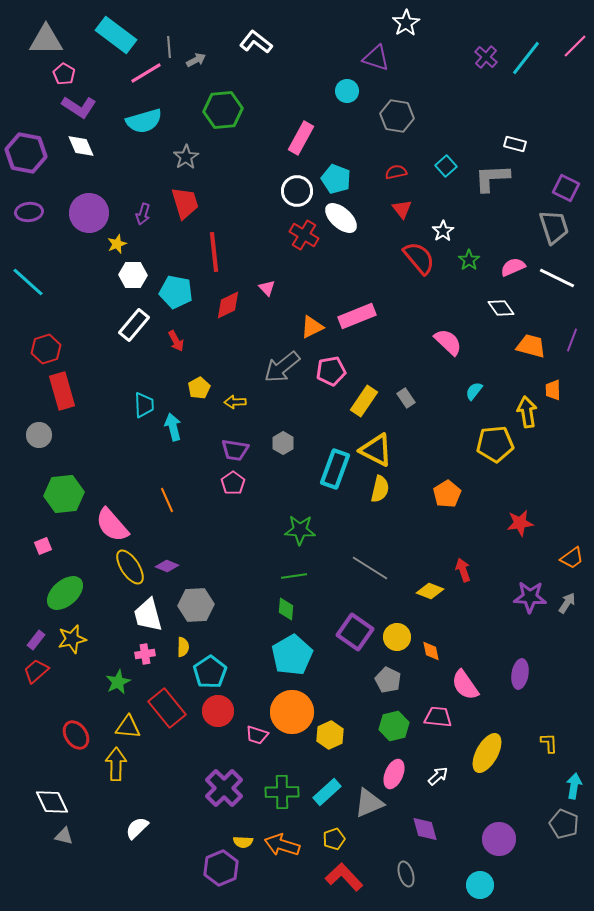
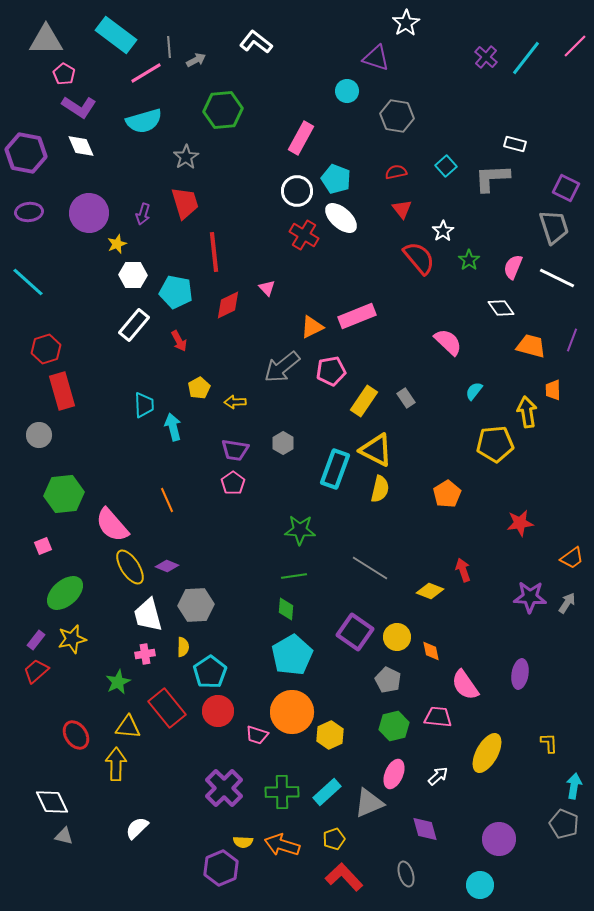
pink semicircle at (513, 267): rotated 45 degrees counterclockwise
red arrow at (176, 341): moved 3 px right
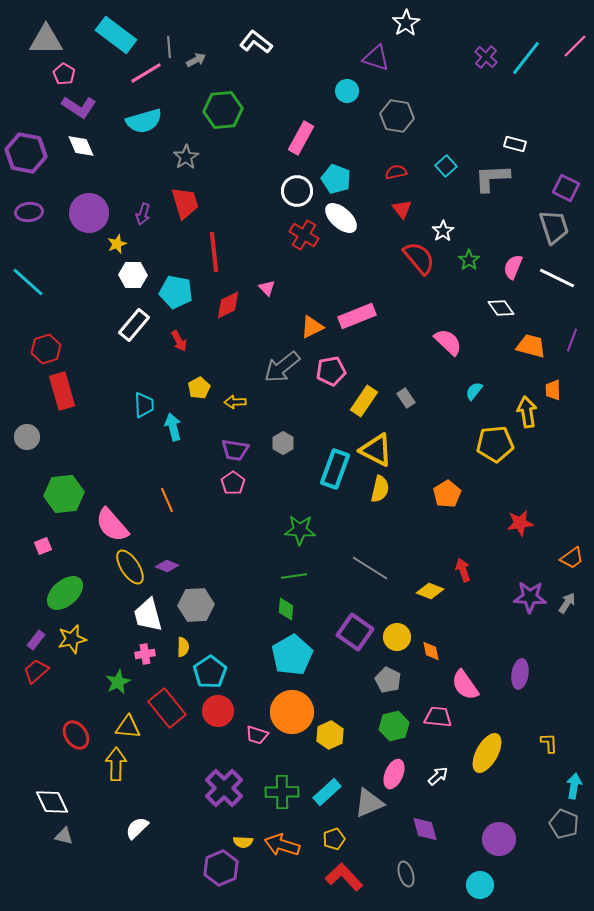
gray circle at (39, 435): moved 12 px left, 2 px down
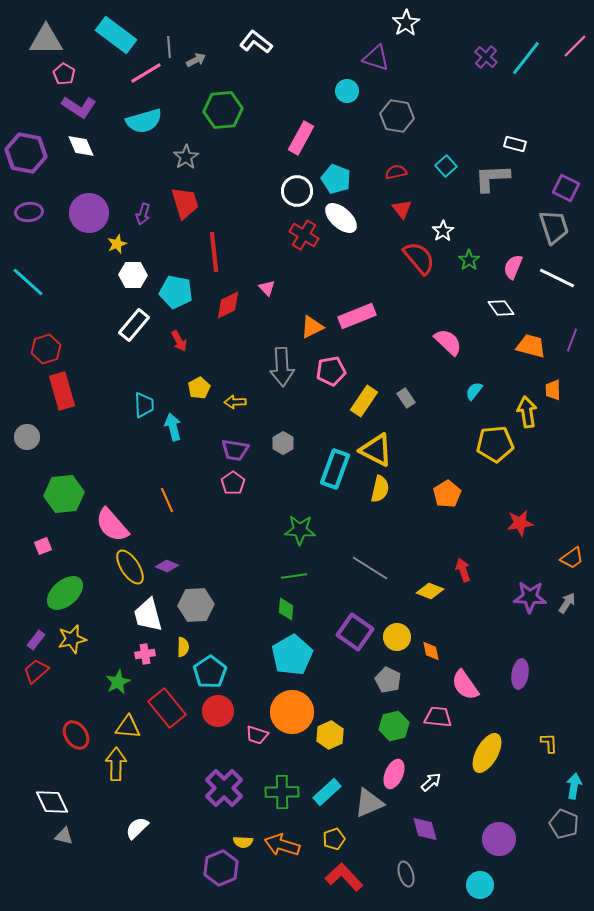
gray arrow at (282, 367): rotated 54 degrees counterclockwise
white arrow at (438, 776): moved 7 px left, 6 px down
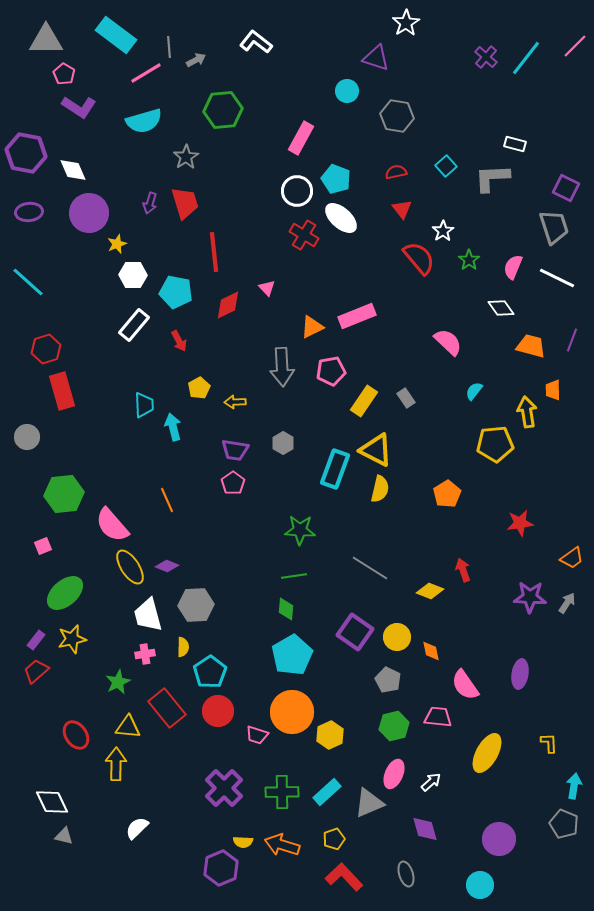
white diamond at (81, 146): moved 8 px left, 24 px down
purple arrow at (143, 214): moved 7 px right, 11 px up
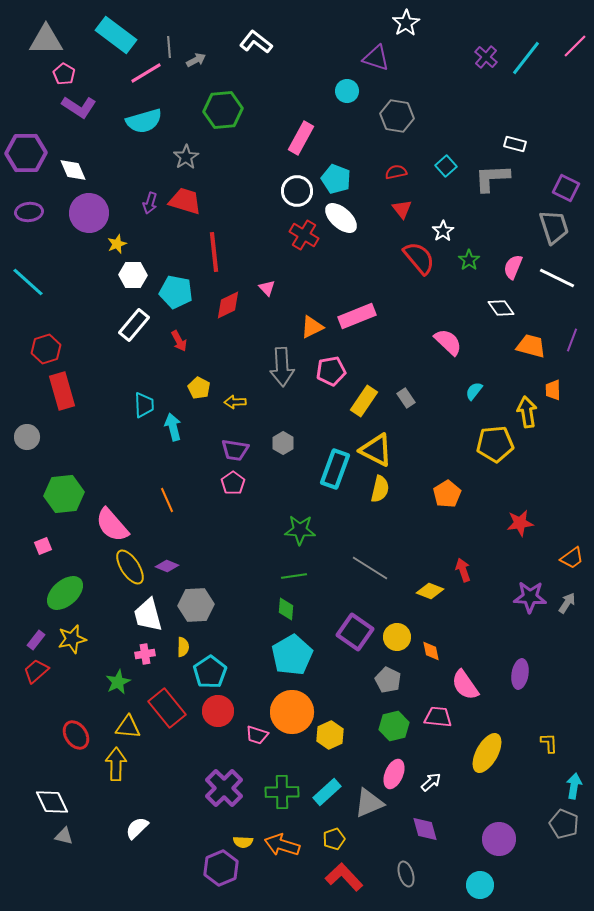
purple hexagon at (26, 153): rotated 12 degrees counterclockwise
red trapezoid at (185, 203): moved 2 px up; rotated 56 degrees counterclockwise
yellow pentagon at (199, 388): rotated 15 degrees counterclockwise
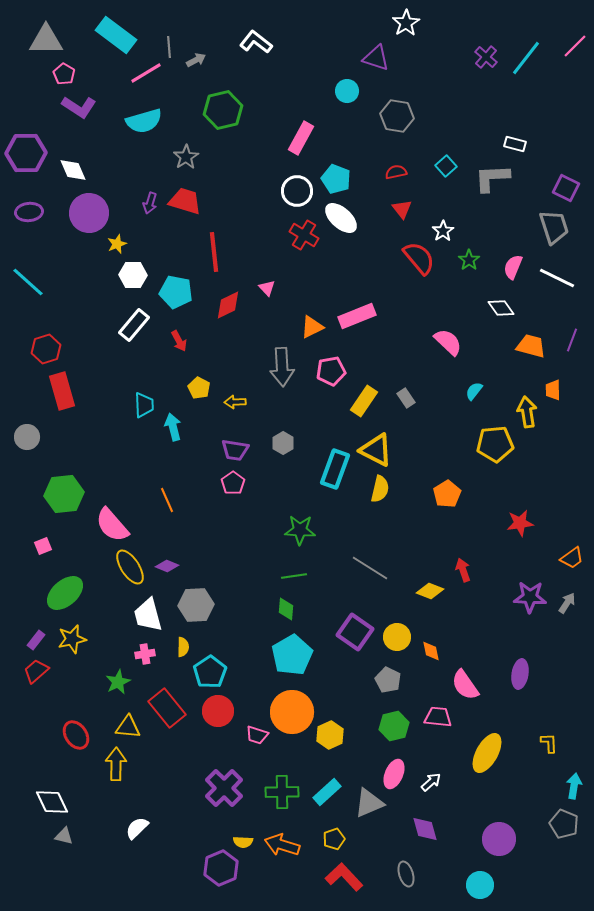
green hexagon at (223, 110): rotated 9 degrees counterclockwise
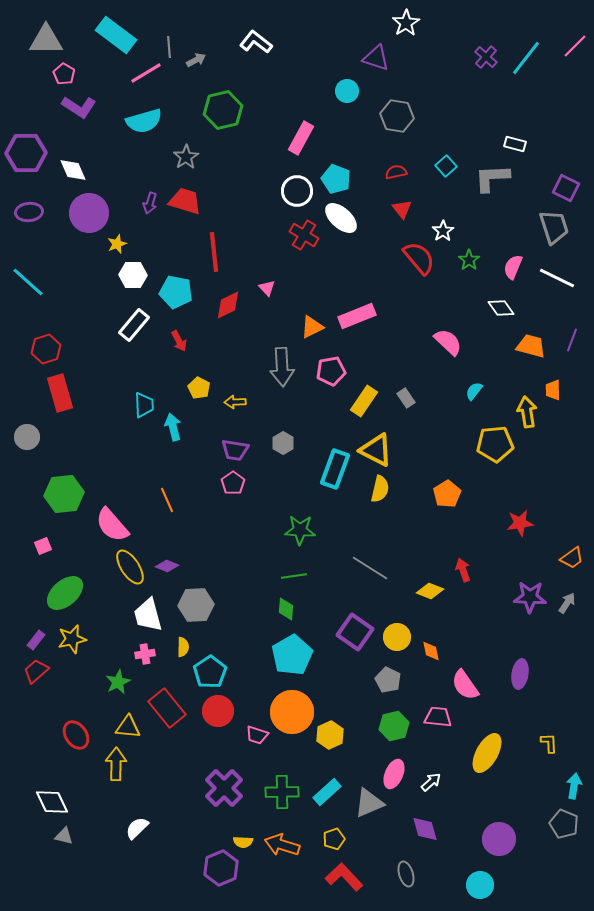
red rectangle at (62, 391): moved 2 px left, 2 px down
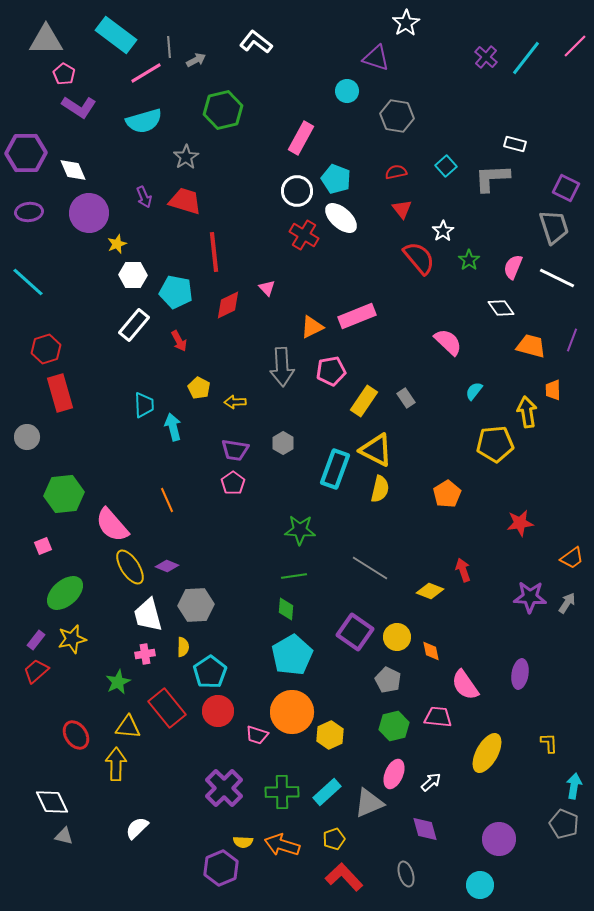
purple arrow at (150, 203): moved 6 px left, 6 px up; rotated 40 degrees counterclockwise
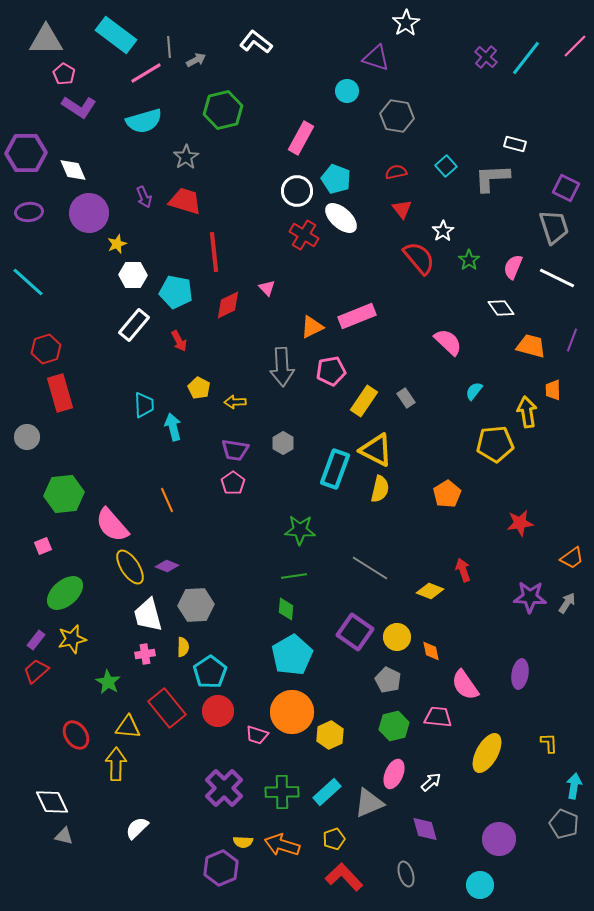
green star at (118, 682): moved 10 px left; rotated 15 degrees counterclockwise
